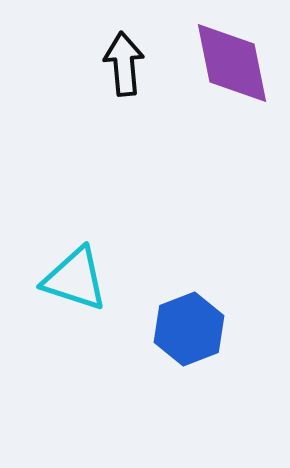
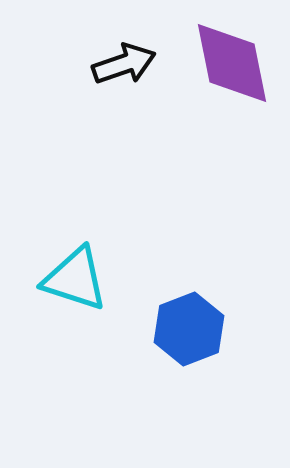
black arrow: rotated 76 degrees clockwise
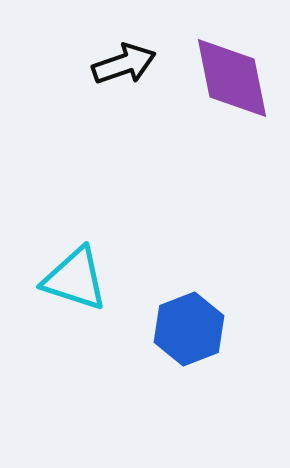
purple diamond: moved 15 px down
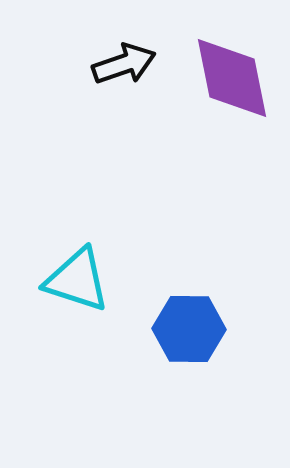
cyan triangle: moved 2 px right, 1 px down
blue hexagon: rotated 22 degrees clockwise
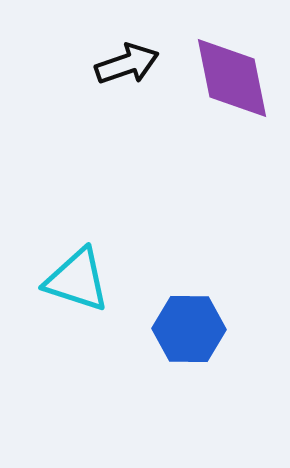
black arrow: moved 3 px right
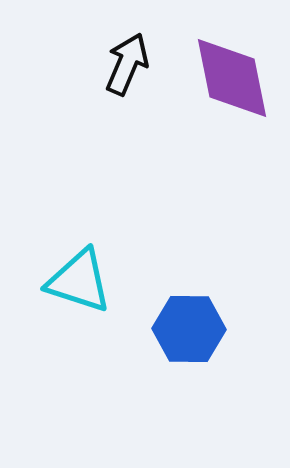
black arrow: rotated 48 degrees counterclockwise
cyan triangle: moved 2 px right, 1 px down
